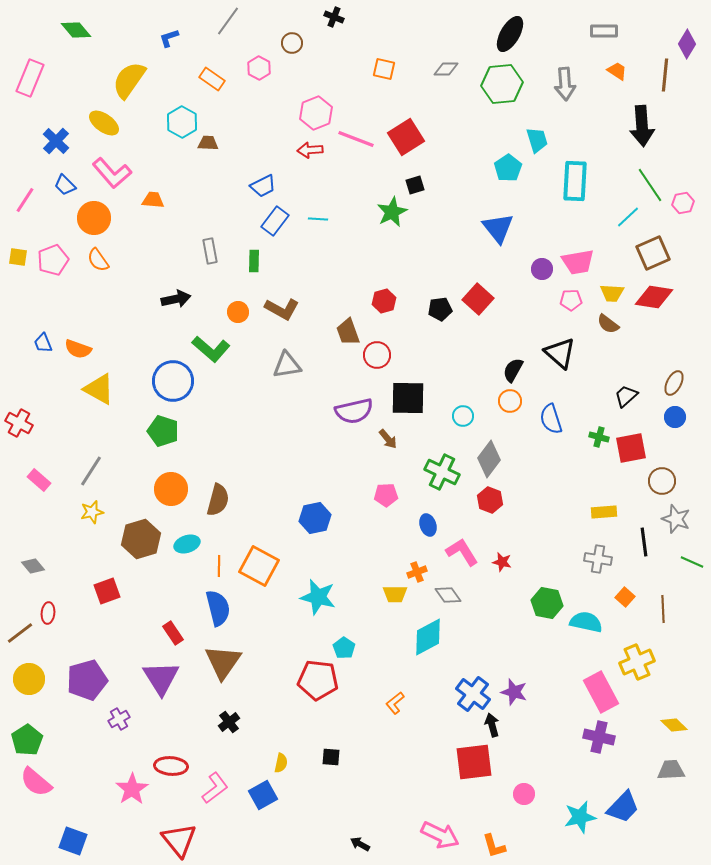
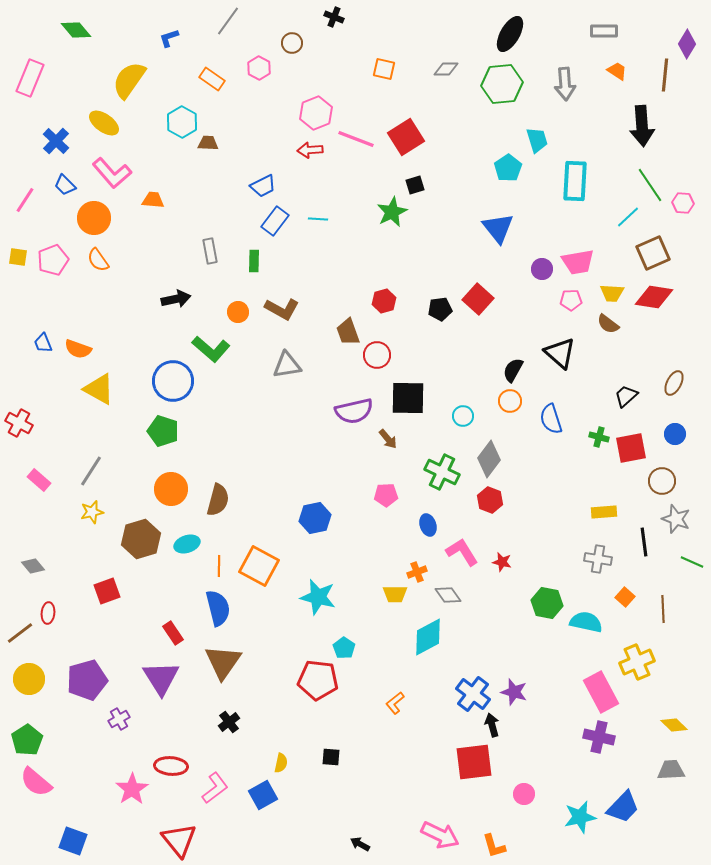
pink hexagon at (683, 203): rotated 15 degrees clockwise
blue circle at (675, 417): moved 17 px down
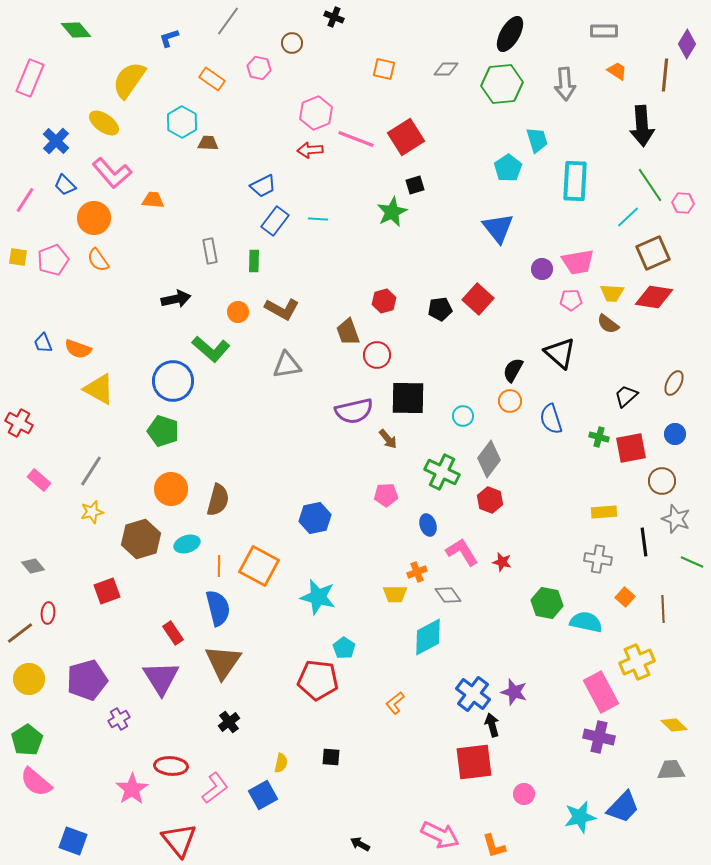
pink hexagon at (259, 68): rotated 15 degrees counterclockwise
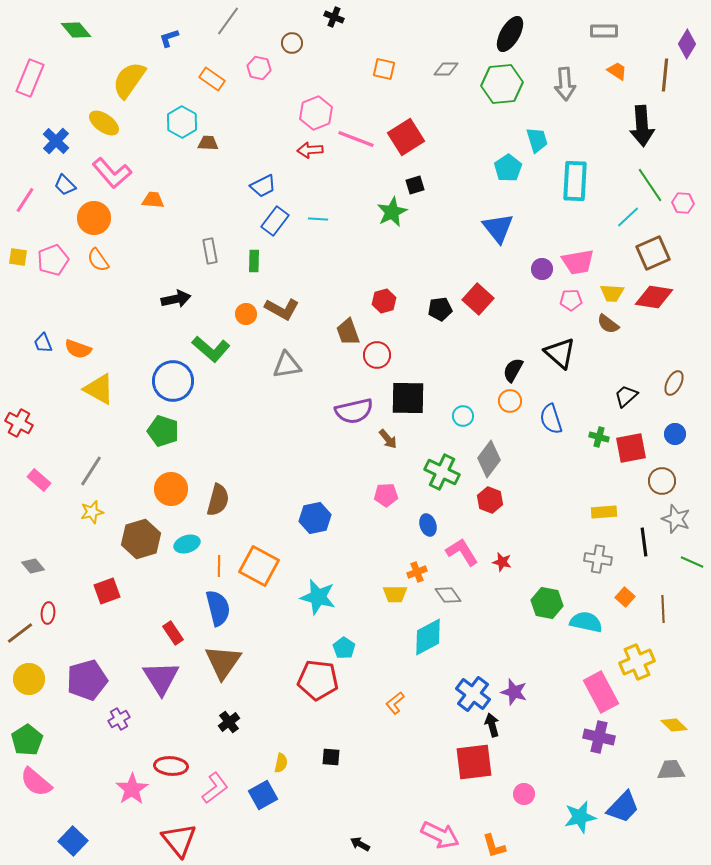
orange circle at (238, 312): moved 8 px right, 2 px down
blue square at (73, 841): rotated 24 degrees clockwise
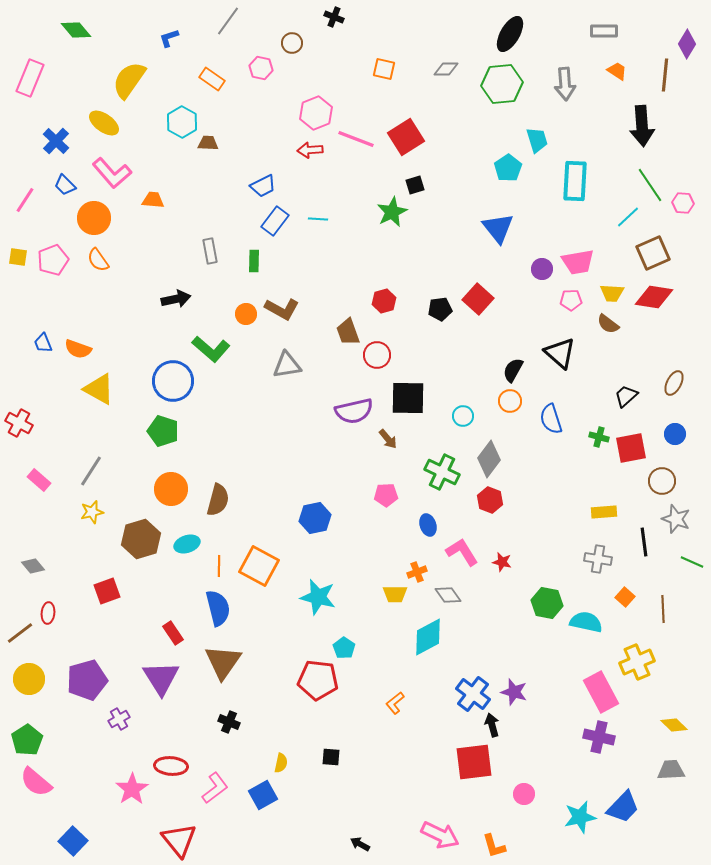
pink hexagon at (259, 68): moved 2 px right
black cross at (229, 722): rotated 30 degrees counterclockwise
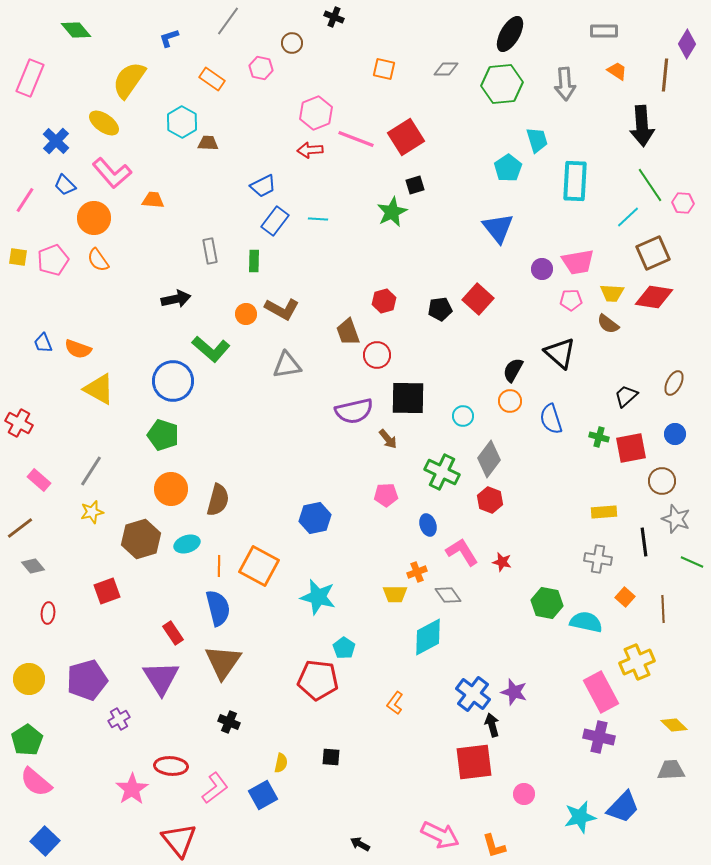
green pentagon at (163, 431): moved 4 px down
brown line at (20, 633): moved 105 px up
orange L-shape at (395, 703): rotated 15 degrees counterclockwise
blue square at (73, 841): moved 28 px left
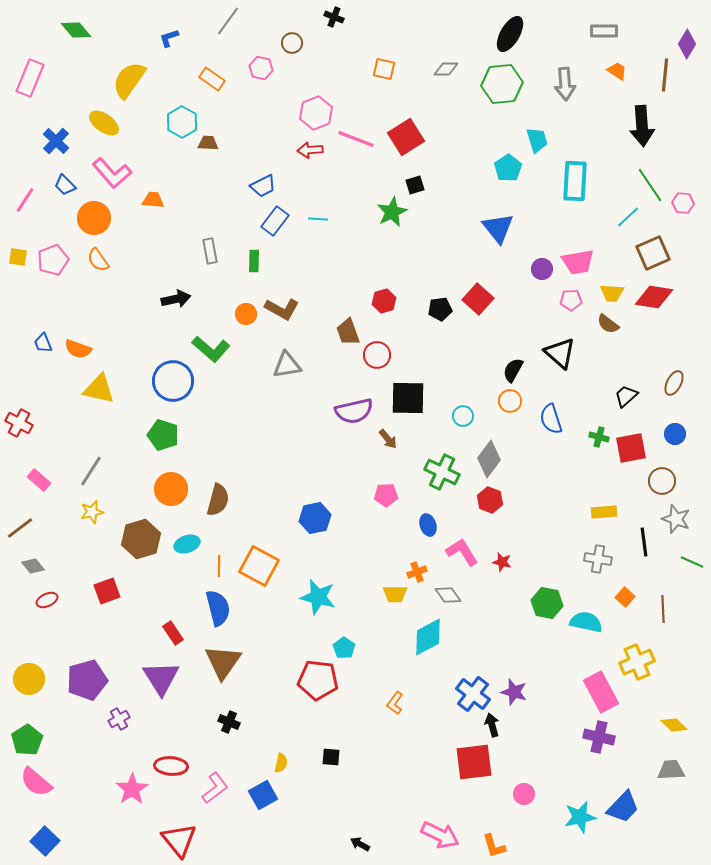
yellow triangle at (99, 389): rotated 16 degrees counterclockwise
red ellipse at (48, 613): moved 1 px left, 13 px up; rotated 60 degrees clockwise
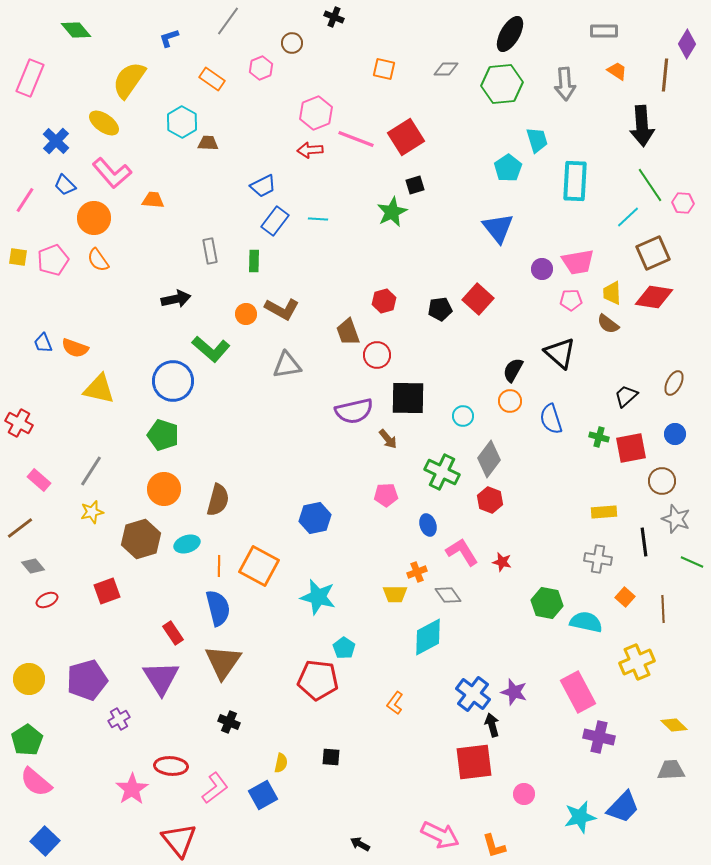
pink hexagon at (261, 68): rotated 25 degrees clockwise
yellow trapezoid at (612, 293): rotated 85 degrees clockwise
orange semicircle at (78, 349): moved 3 px left, 1 px up
orange circle at (171, 489): moved 7 px left
pink rectangle at (601, 692): moved 23 px left
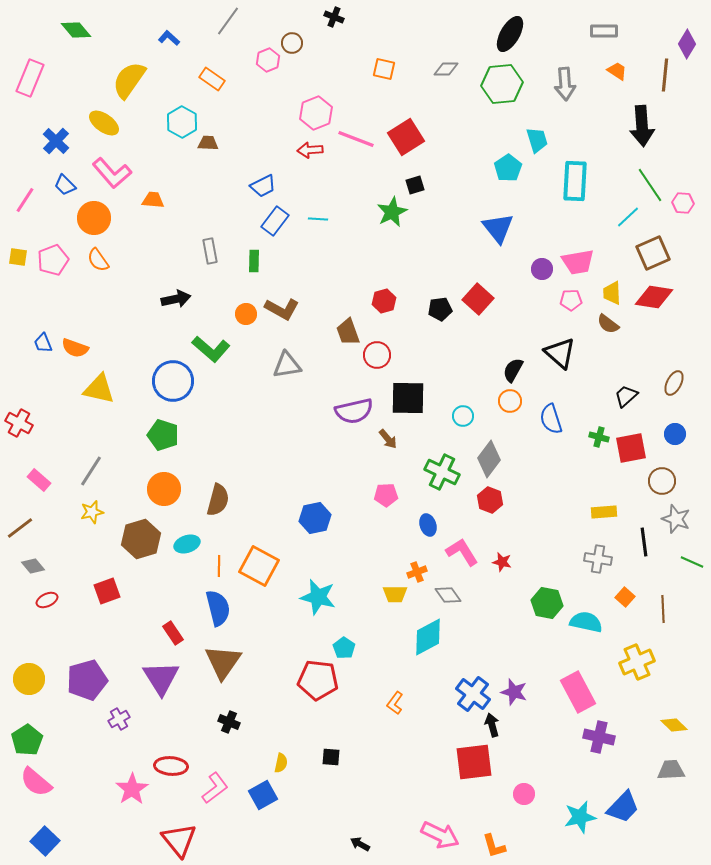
blue L-shape at (169, 38): rotated 60 degrees clockwise
pink hexagon at (261, 68): moved 7 px right, 8 px up
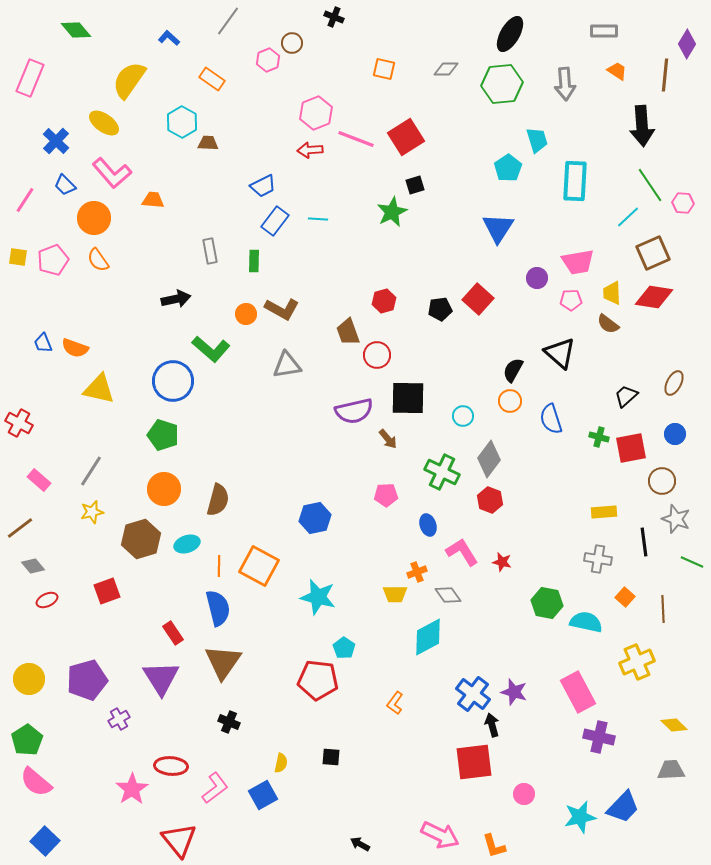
blue triangle at (498, 228): rotated 12 degrees clockwise
purple circle at (542, 269): moved 5 px left, 9 px down
